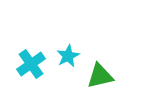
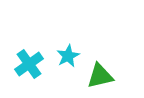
cyan cross: moved 2 px left
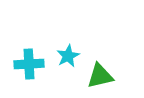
cyan cross: rotated 32 degrees clockwise
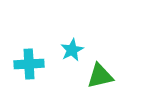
cyan star: moved 4 px right, 6 px up
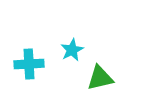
green triangle: moved 2 px down
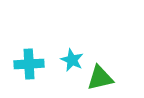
cyan star: moved 10 px down; rotated 20 degrees counterclockwise
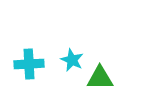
green triangle: rotated 12 degrees clockwise
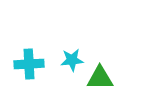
cyan star: rotated 30 degrees counterclockwise
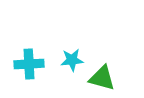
green triangle: moved 2 px right; rotated 16 degrees clockwise
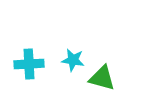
cyan star: moved 1 px right; rotated 15 degrees clockwise
